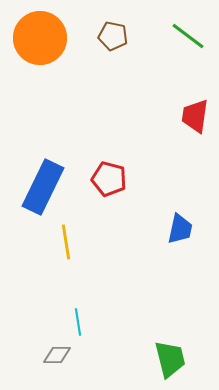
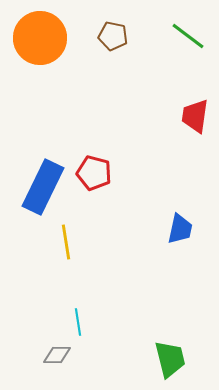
red pentagon: moved 15 px left, 6 px up
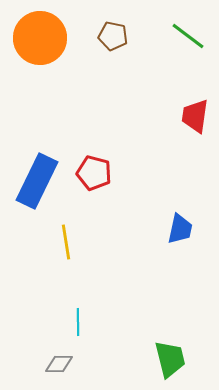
blue rectangle: moved 6 px left, 6 px up
cyan line: rotated 8 degrees clockwise
gray diamond: moved 2 px right, 9 px down
